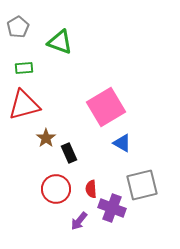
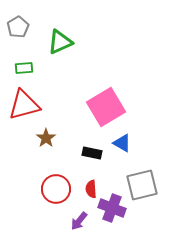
green triangle: rotated 44 degrees counterclockwise
black rectangle: moved 23 px right; rotated 54 degrees counterclockwise
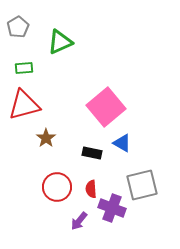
pink square: rotated 9 degrees counterclockwise
red circle: moved 1 px right, 2 px up
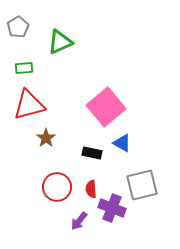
red triangle: moved 5 px right
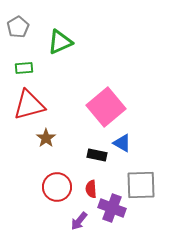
black rectangle: moved 5 px right, 2 px down
gray square: moved 1 px left; rotated 12 degrees clockwise
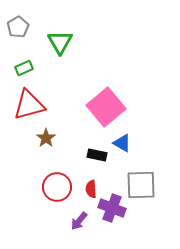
green triangle: rotated 36 degrees counterclockwise
green rectangle: rotated 18 degrees counterclockwise
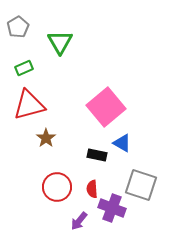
gray square: rotated 20 degrees clockwise
red semicircle: moved 1 px right
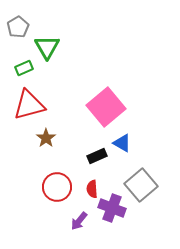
green triangle: moved 13 px left, 5 px down
black rectangle: moved 1 px down; rotated 36 degrees counterclockwise
gray square: rotated 32 degrees clockwise
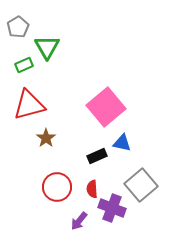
green rectangle: moved 3 px up
blue triangle: rotated 18 degrees counterclockwise
